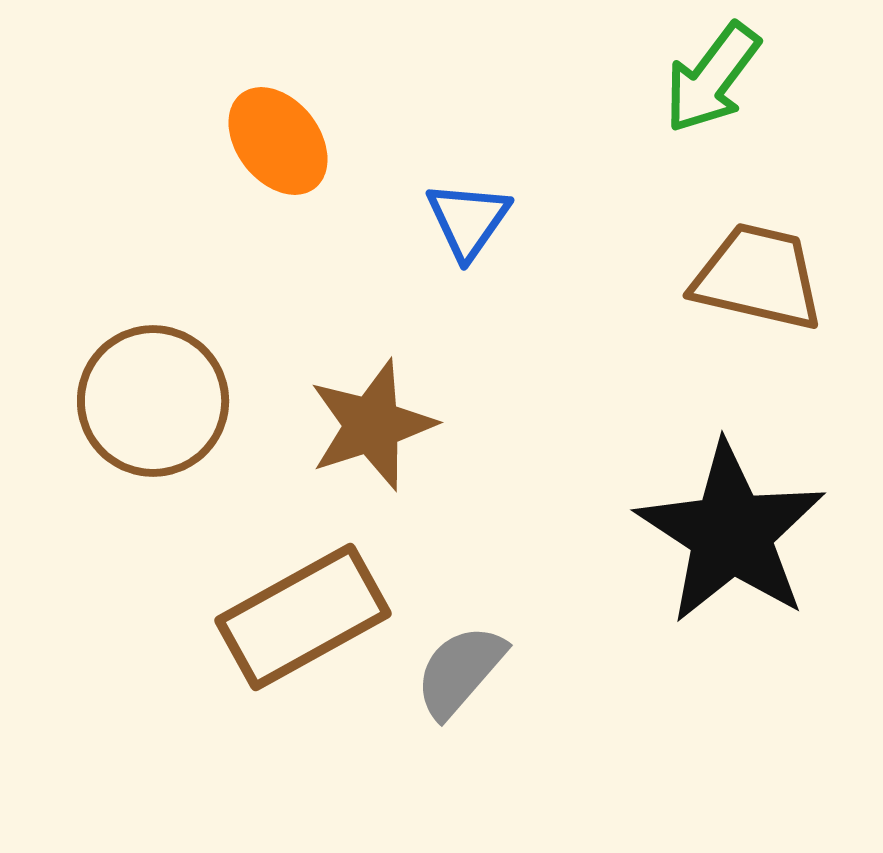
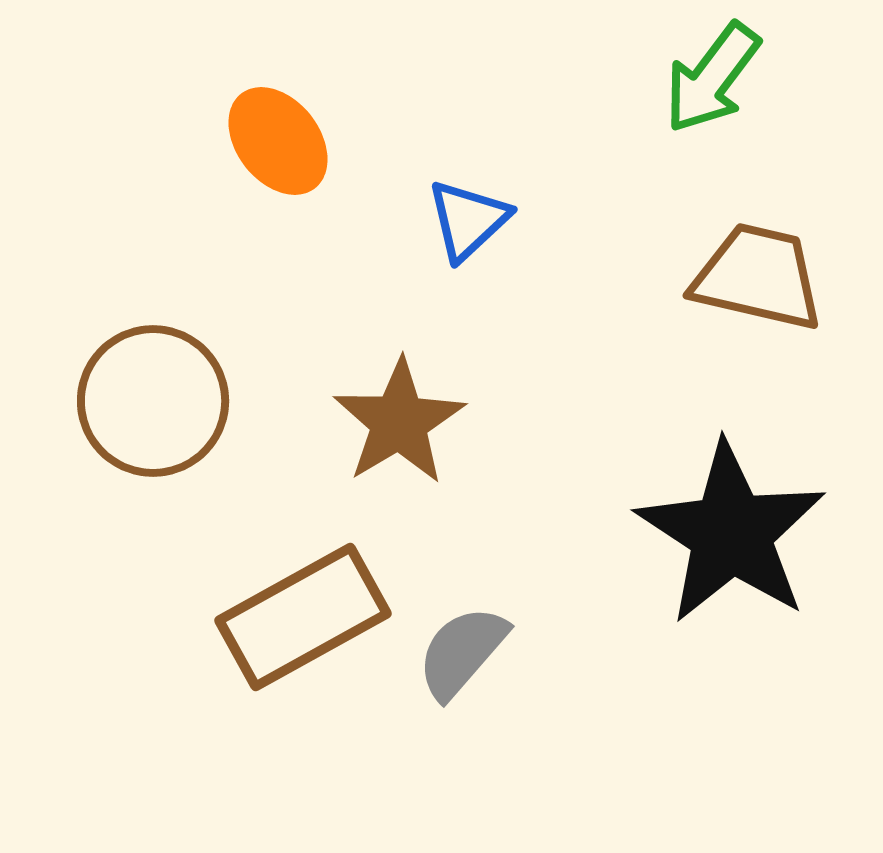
blue triangle: rotated 12 degrees clockwise
brown star: moved 27 px right, 3 px up; rotated 13 degrees counterclockwise
gray semicircle: moved 2 px right, 19 px up
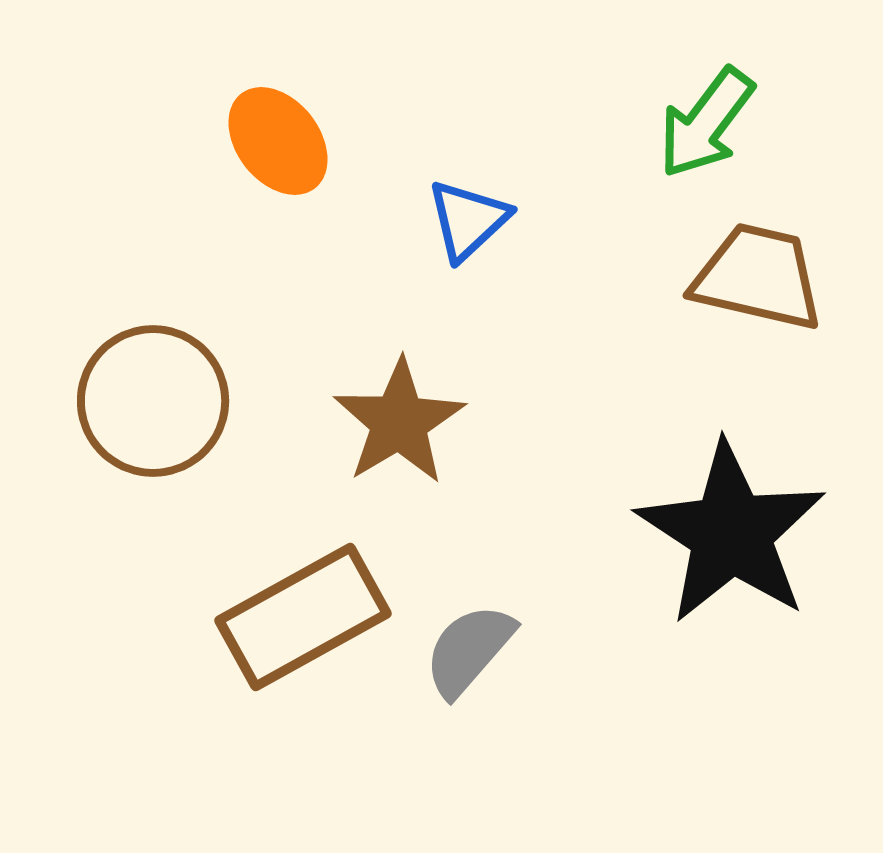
green arrow: moved 6 px left, 45 px down
gray semicircle: moved 7 px right, 2 px up
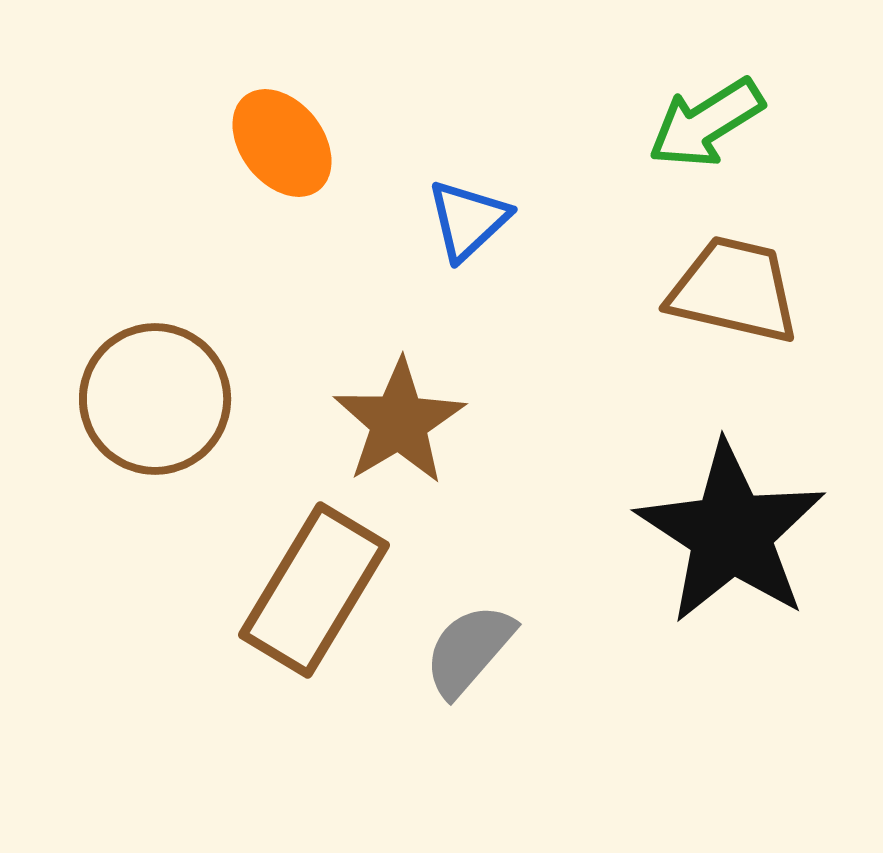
green arrow: rotated 21 degrees clockwise
orange ellipse: moved 4 px right, 2 px down
brown trapezoid: moved 24 px left, 13 px down
brown circle: moved 2 px right, 2 px up
brown rectangle: moved 11 px right, 27 px up; rotated 30 degrees counterclockwise
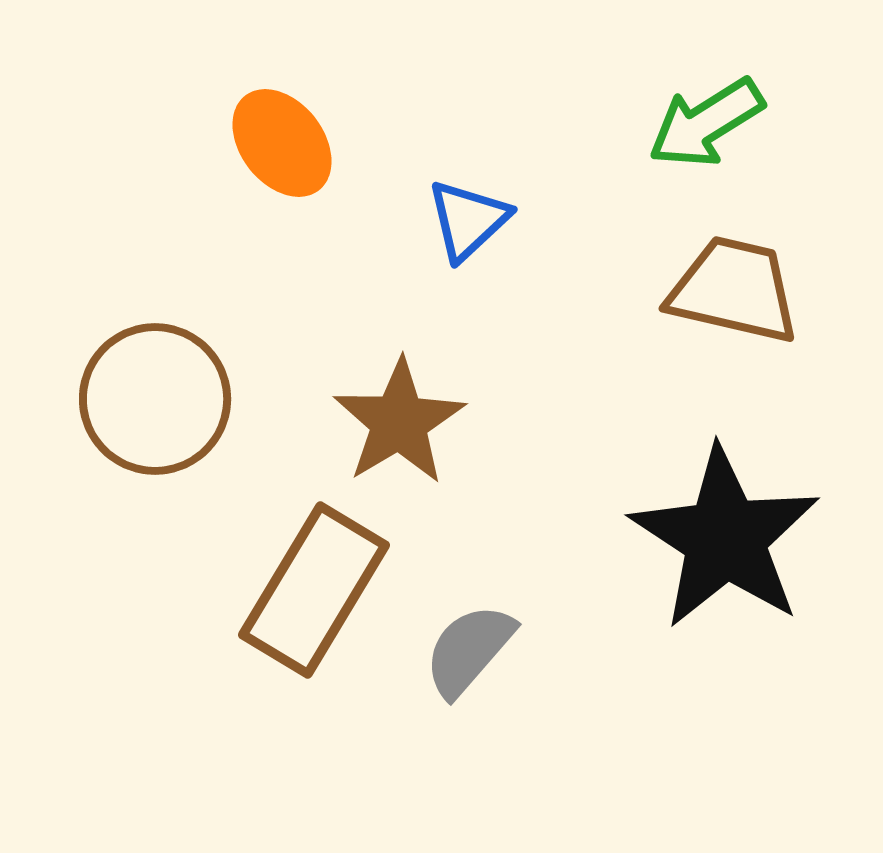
black star: moved 6 px left, 5 px down
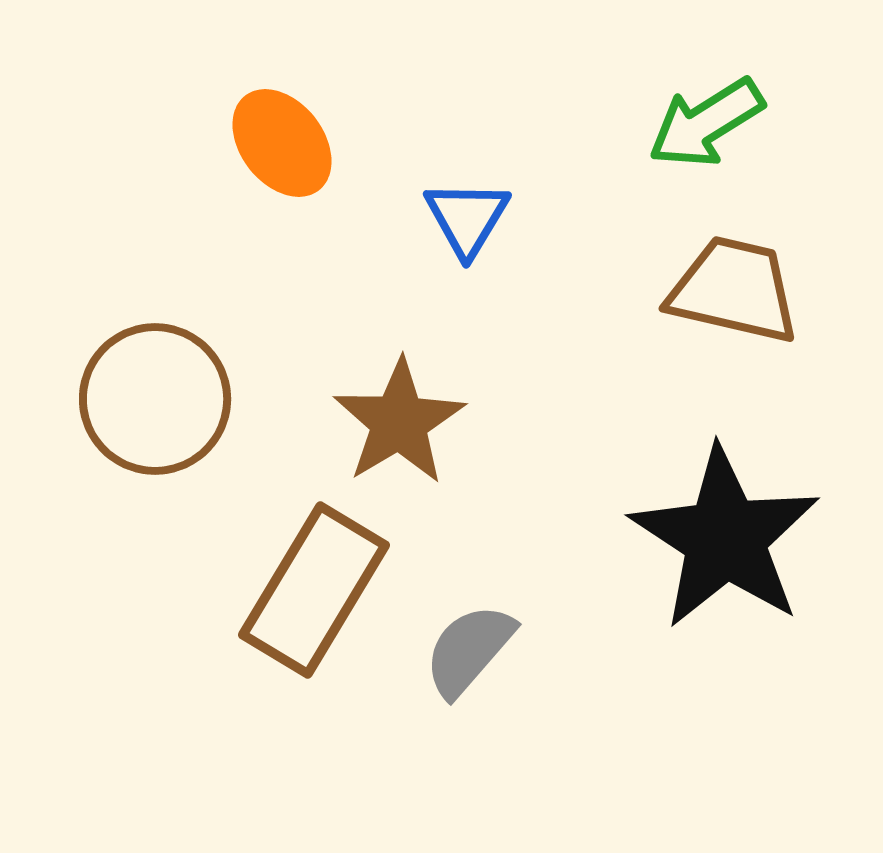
blue triangle: moved 1 px left, 2 px up; rotated 16 degrees counterclockwise
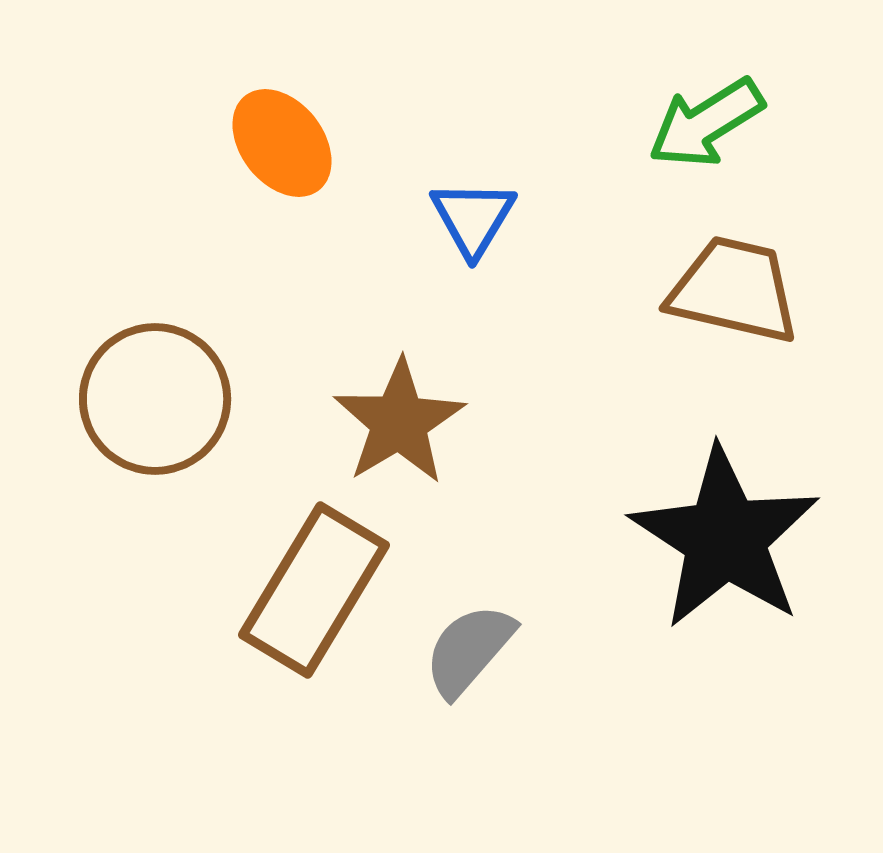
blue triangle: moved 6 px right
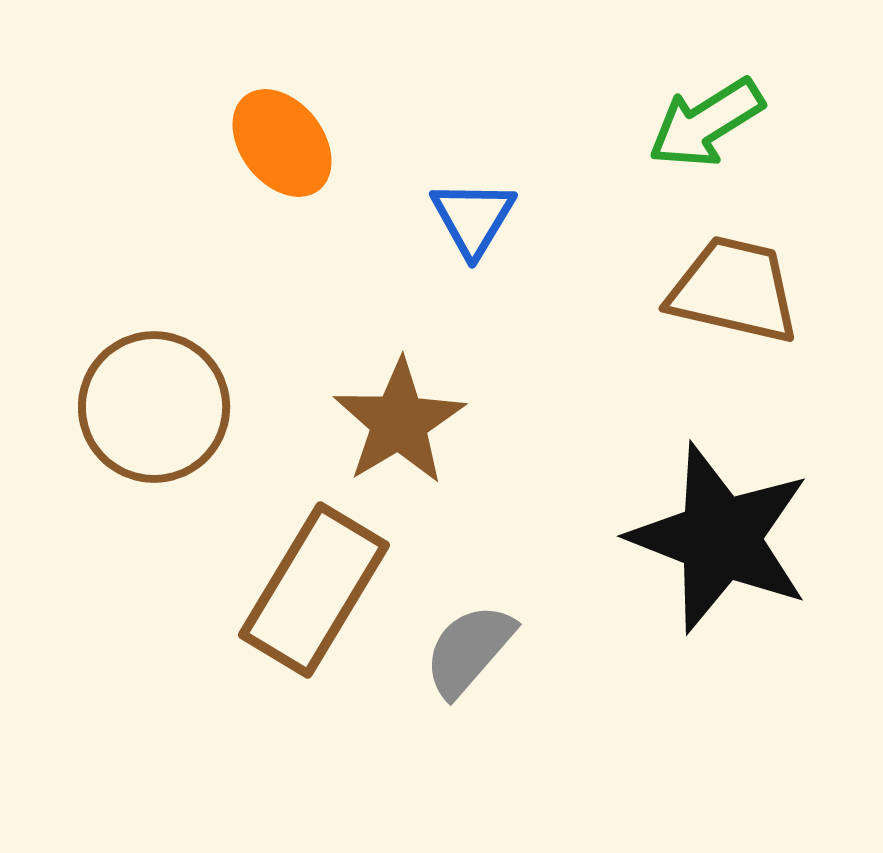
brown circle: moved 1 px left, 8 px down
black star: moved 5 px left; rotated 12 degrees counterclockwise
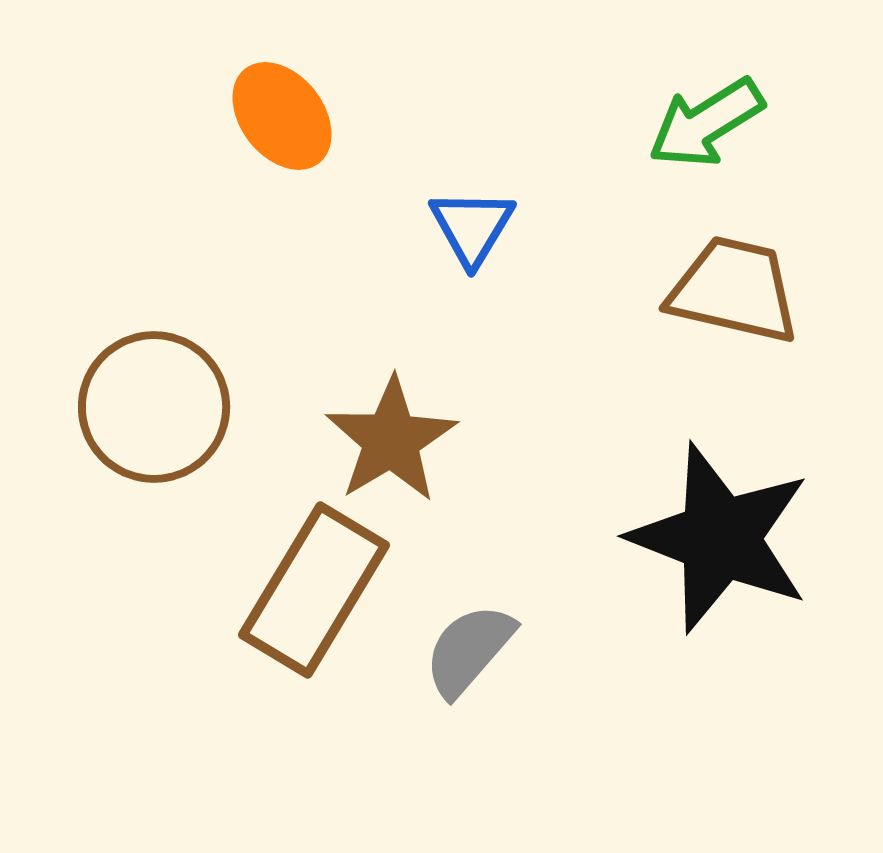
orange ellipse: moved 27 px up
blue triangle: moved 1 px left, 9 px down
brown star: moved 8 px left, 18 px down
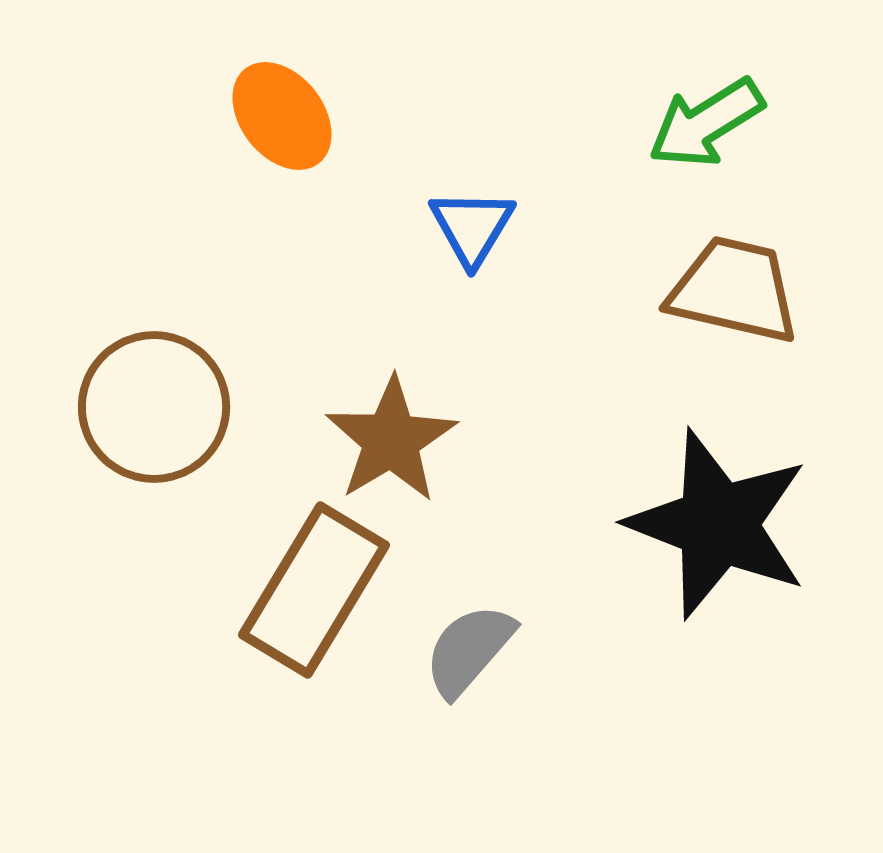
black star: moved 2 px left, 14 px up
